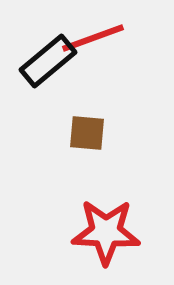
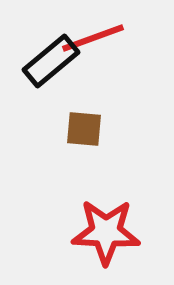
black rectangle: moved 3 px right
brown square: moved 3 px left, 4 px up
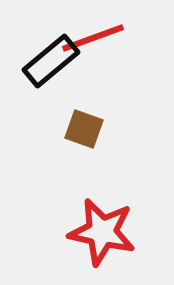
brown square: rotated 15 degrees clockwise
red star: moved 4 px left; rotated 10 degrees clockwise
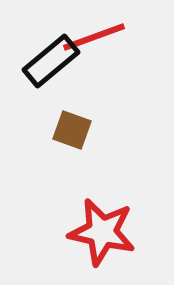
red line: moved 1 px right, 1 px up
brown square: moved 12 px left, 1 px down
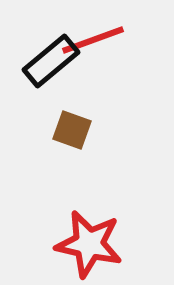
red line: moved 1 px left, 3 px down
red star: moved 13 px left, 12 px down
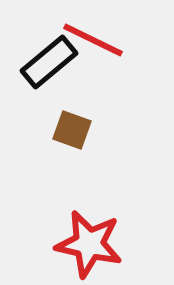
red line: rotated 46 degrees clockwise
black rectangle: moved 2 px left, 1 px down
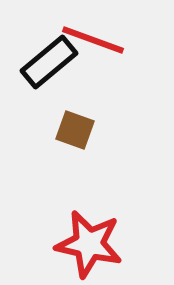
red line: rotated 6 degrees counterclockwise
brown square: moved 3 px right
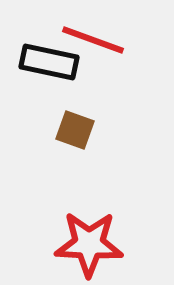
black rectangle: rotated 52 degrees clockwise
red star: rotated 10 degrees counterclockwise
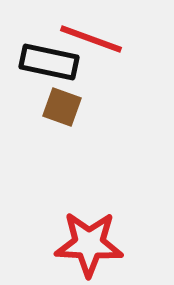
red line: moved 2 px left, 1 px up
brown square: moved 13 px left, 23 px up
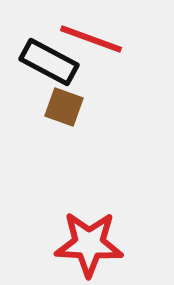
black rectangle: rotated 16 degrees clockwise
brown square: moved 2 px right
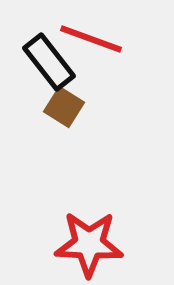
black rectangle: rotated 24 degrees clockwise
brown square: rotated 12 degrees clockwise
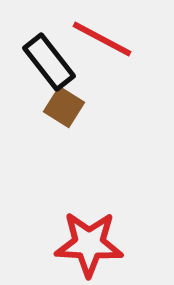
red line: moved 11 px right; rotated 8 degrees clockwise
